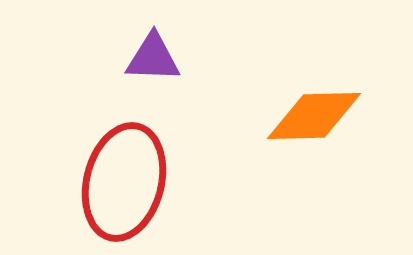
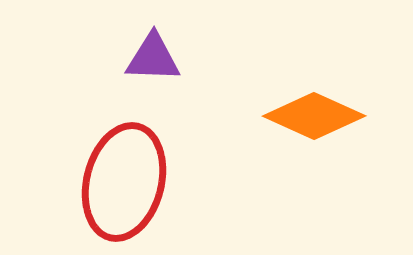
orange diamond: rotated 26 degrees clockwise
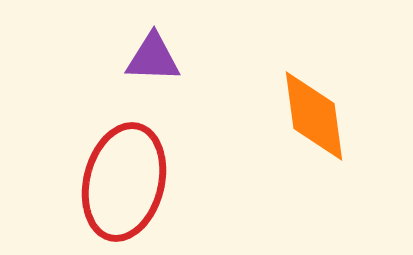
orange diamond: rotated 58 degrees clockwise
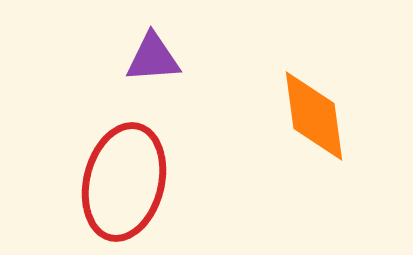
purple triangle: rotated 6 degrees counterclockwise
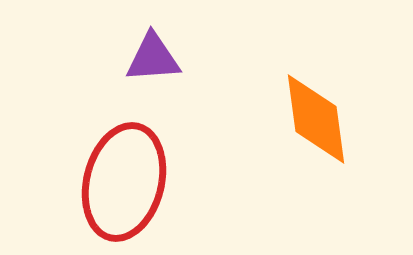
orange diamond: moved 2 px right, 3 px down
